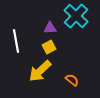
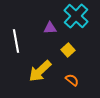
yellow square: moved 19 px right, 3 px down; rotated 16 degrees counterclockwise
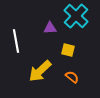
yellow square: rotated 32 degrees counterclockwise
orange semicircle: moved 3 px up
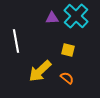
purple triangle: moved 2 px right, 10 px up
orange semicircle: moved 5 px left, 1 px down
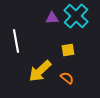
yellow square: rotated 24 degrees counterclockwise
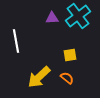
cyan cross: moved 2 px right; rotated 10 degrees clockwise
yellow square: moved 2 px right, 5 px down
yellow arrow: moved 1 px left, 6 px down
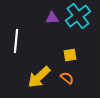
white line: rotated 15 degrees clockwise
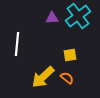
white line: moved 1 px right, 3 px down
yellow arrow: moved 4 px right
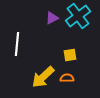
purple triangle: rotated 24 degrees counterclockwise
orange semicircle: rotated 40 degrees counterclockwise
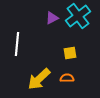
yellow square: moved 2 px up
yellow arrow: moved 4 px left, 2 px down
